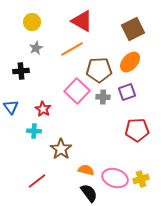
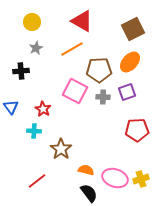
pink square: moved 2 px left; rotated 15 degrees counterclockwise
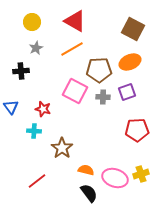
red triangle: moved 7 px left
brown square: rotated 35 degrees counterclockwise
orange ellipse: rotated 25 degrees clockwise
red star: rotated 14 degrees counterclockwise
brown star: moved 1 px right, 1 px up
yellow cross: moved 5 px up
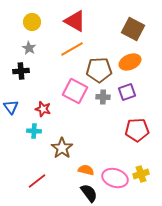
gray star: moved 7 px left; rotated 16 degrees counterclockwise
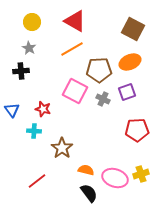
gray cross: moved 2 px down; rotated 24 degrees clockwise
blue triangle: moved 1 px right, 3 px down
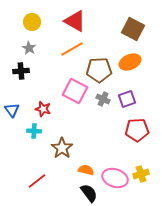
purple square: moved 7 px down
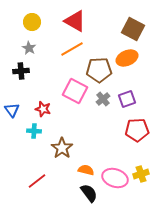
orange ellipse: moved 3 px left, 4 px up
gray cross: rotated 24 degrees clockwise
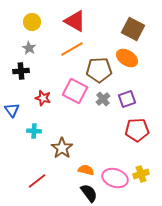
orange ellipse: rotated 55 degrees clockwise
red star: moved 11 px up
